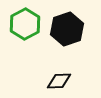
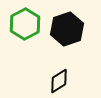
black diamond: rotated 30 degrees counterclockwise
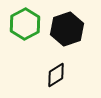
black diamond: moved 3 px left, 6 px up
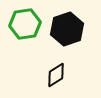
green hexagon: rotated 20 degrees clockwise
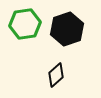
black diamond: rotated 10 degrees counterclockwise
